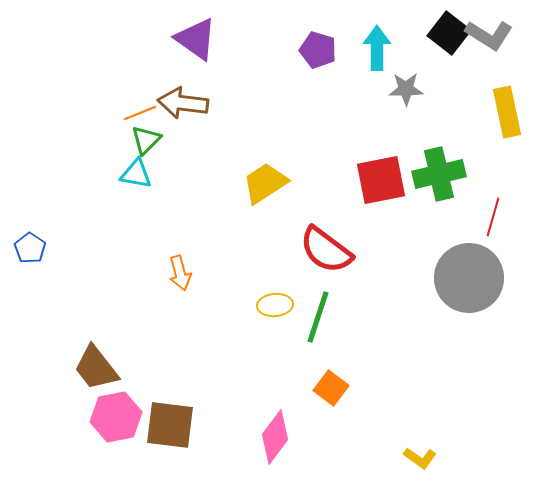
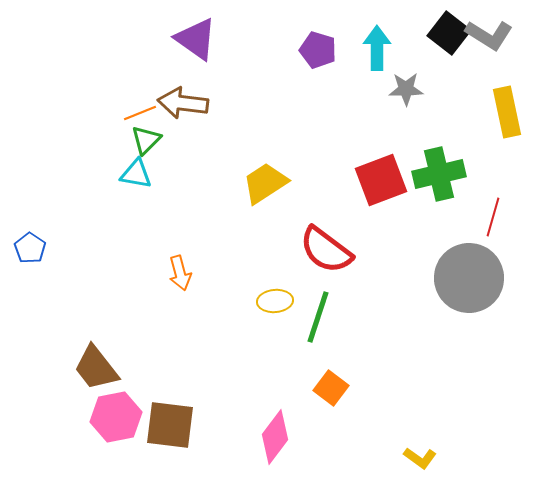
red square: rotated 10 degrees counterclockwise
yellow ellipse: moved 4 px up
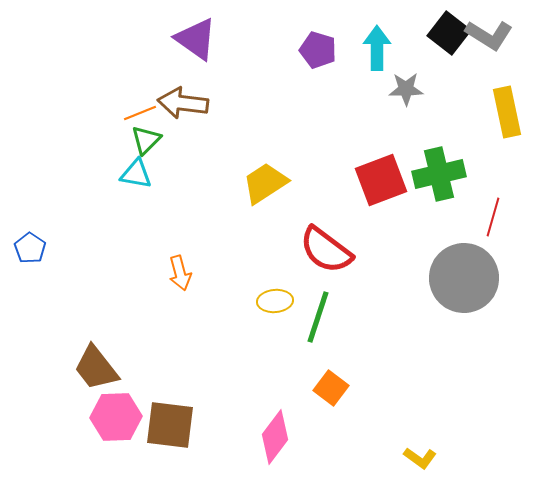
gray circle: moved 5 px left
pink hexagon: rotated 9 degrees clockwise
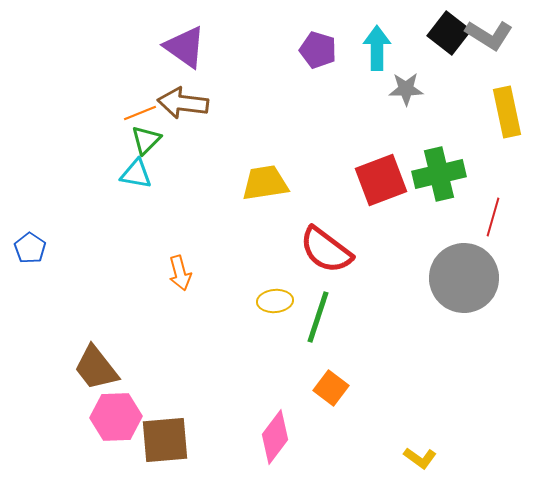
purple triangle: moved 11 px left, 8 px down
yellow trapezoid: rotated 24 degrees clockwise
brown square: moved 5 px left, 15 px down; rotated 12 degrees counterclockwise
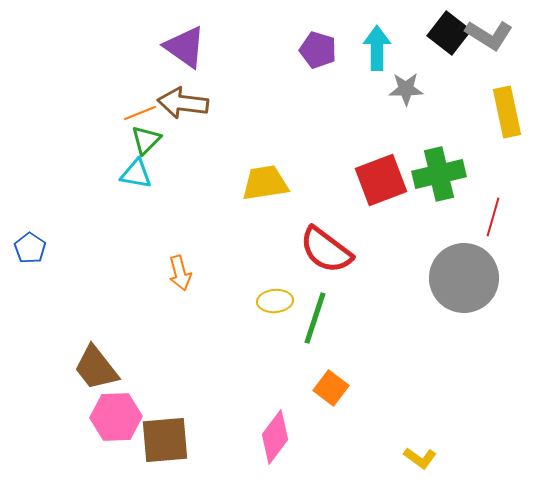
green line: moved 3 px left, 1 px down
